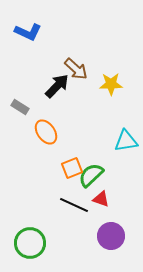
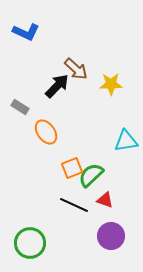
blue L-shape: moved 2 px left
red triangle: moved 4 px right, 1 px down
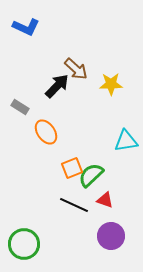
blue L-shape: moved 5 px up
green circle: moved 6 px left, 1 px down
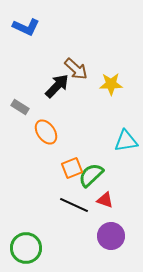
green circle: moved 2 px right, 4 px down
